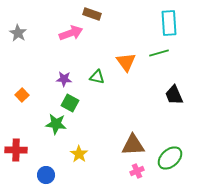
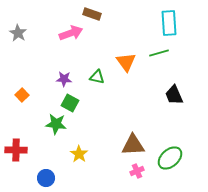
blue circle: moved 3 px down
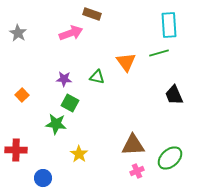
cyan rectangle: moved 2 px down
blue circle: moved 3 px left
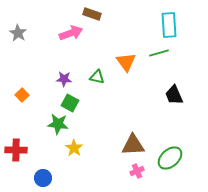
green star: moved 2 px right
yellow star: moved 5 px left, 6 px up
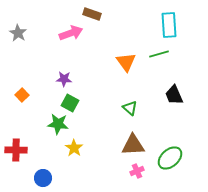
green line: moved 1 px down
green triangle: moved 33 px right, 31 px down; rotated 28 degrees clockwise
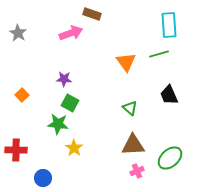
black trapezoid: moved 5 px left
